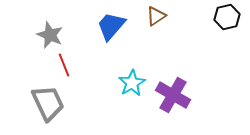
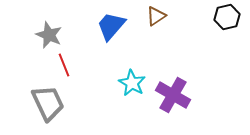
gray star: moved 1 px left
cyan star: rotated 12 degrees counterclockwise
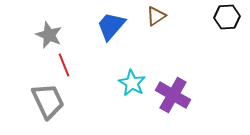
black hexagon: rotated 10 degrees clockwise
gray trapezoid: moved 2 px up
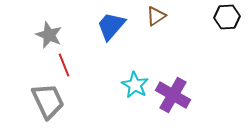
cyan star: moved 3 px right, 2 px down
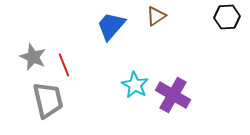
gray star: moved 16 px left, 22 px down
gray trapezoid: moved 1 px up; rotated 12 degrees clockwise
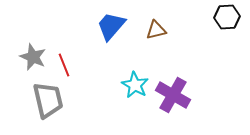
brown triangle: moved 14 px down; rotated 20 degrees clockwise
